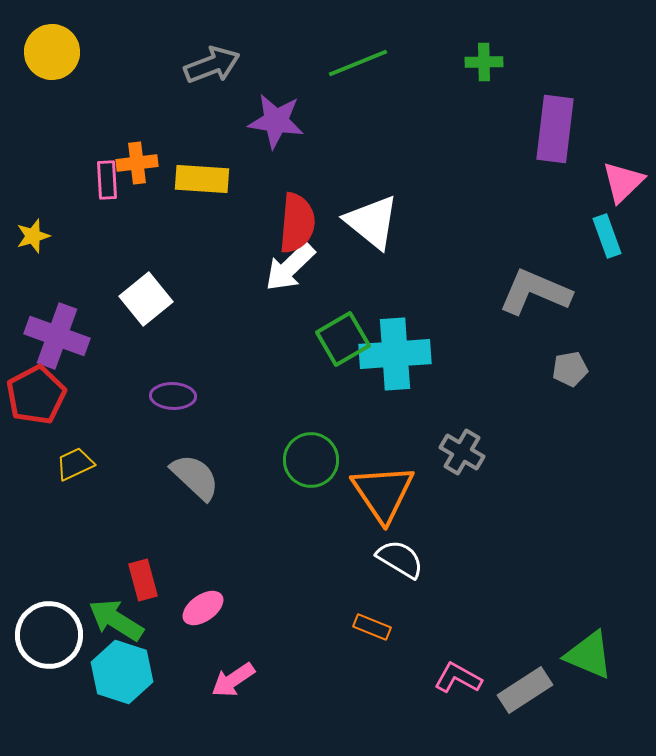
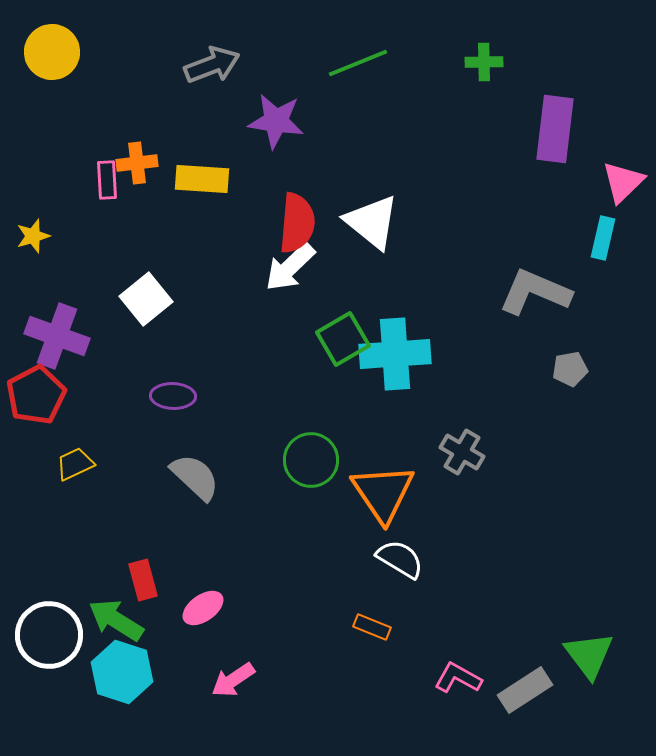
cyan rectangle: moved 4 px left, 2 px down; rotated 33 degrees clockwise
green triangle: rotated 30 degrees clockwise
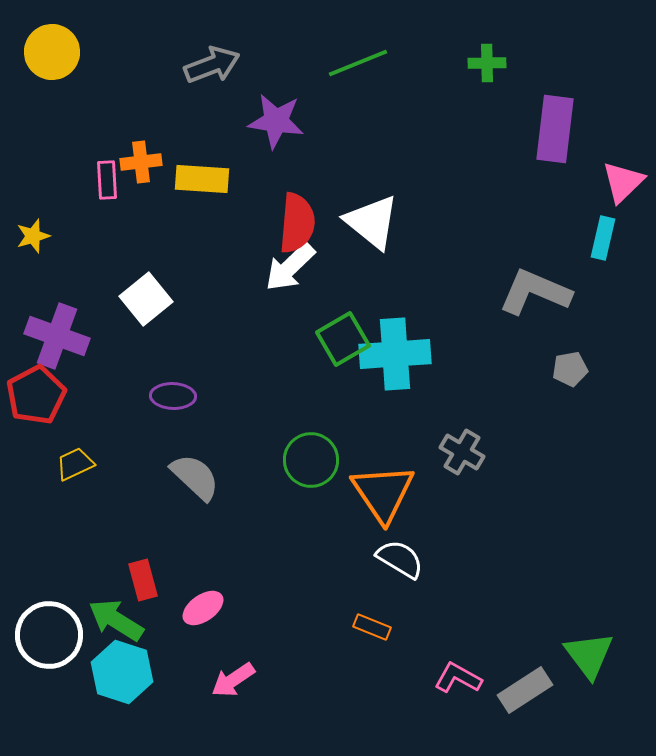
green cross: moved 3 px right, 1 px down
orange cross: moved 4 px right, 1 px up
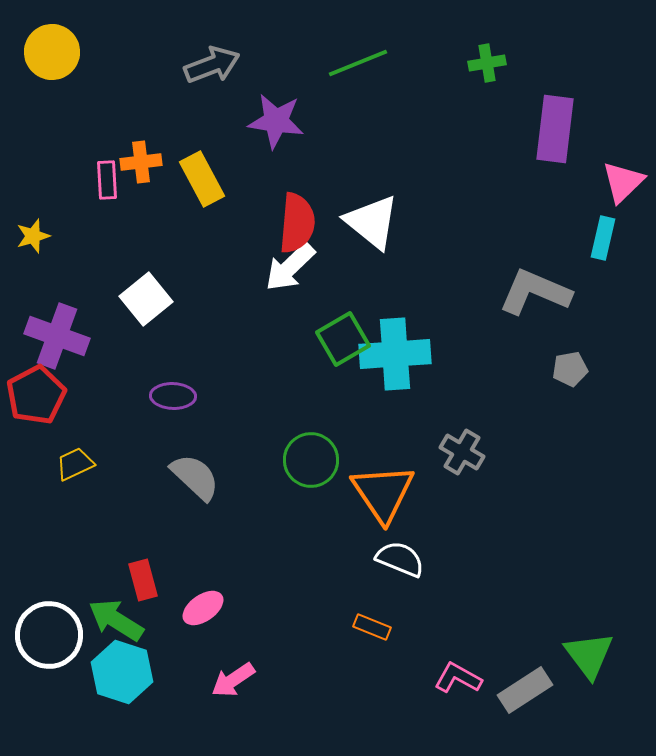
green cross: rotated 9 degrees counterclockwise
yellow rectangle: rotated 58 degrees clockwise
white semicircle: rotated 9 degrees counterclockwise
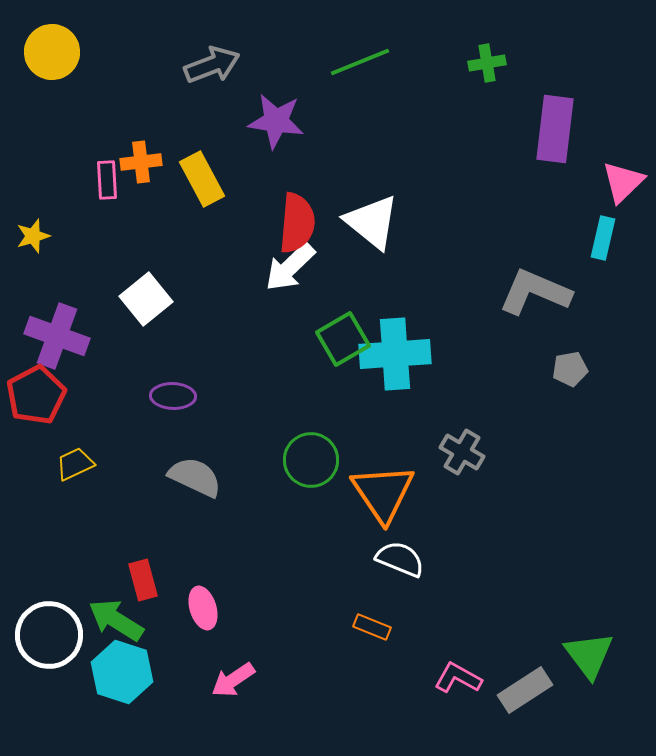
green line: moved 2 px right, 1 px up
gray semicircle: rotated 18 degrees counterclockwise
pink ellipse: rotated 72 degrees counterclockwise
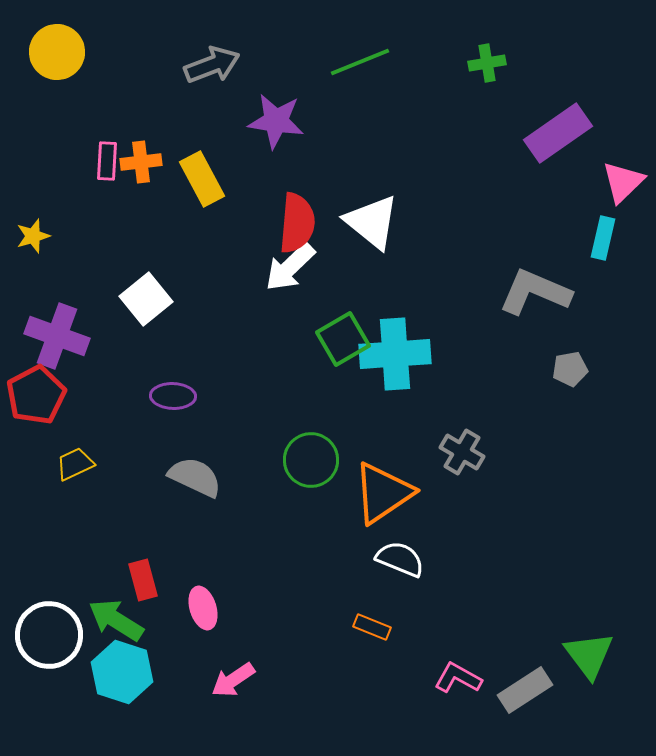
yellow circle: moved 5 px right
purple rectangle: moved 3 px right, 4 px down; rotated 48 degrees clockwise
pink rectangle: moved 19 px up; rotated 6 degrees clockwise
orange triangle: rotated 30 degrees clockwise
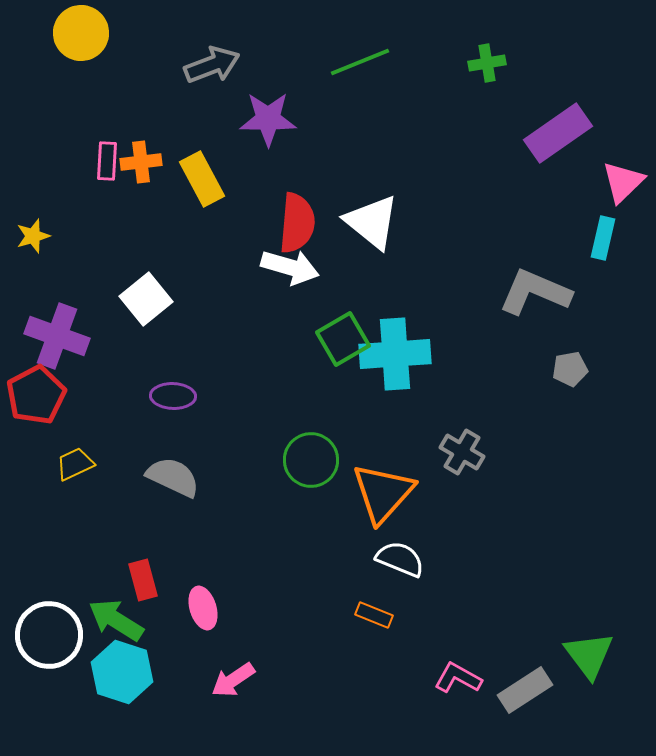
yellow circle: moved 24 px right, 19 px up
purple star: moved 8 px left, 2 px up; rotated 8 degrees counterclockwise
white arrow: rotated 120 degrees counterclockwise
gray semicircle: moved 22 px left
orange triangle: rotated 14 degrees counterclockwise
orange rectangle: moved 2 px right, 12 px up
